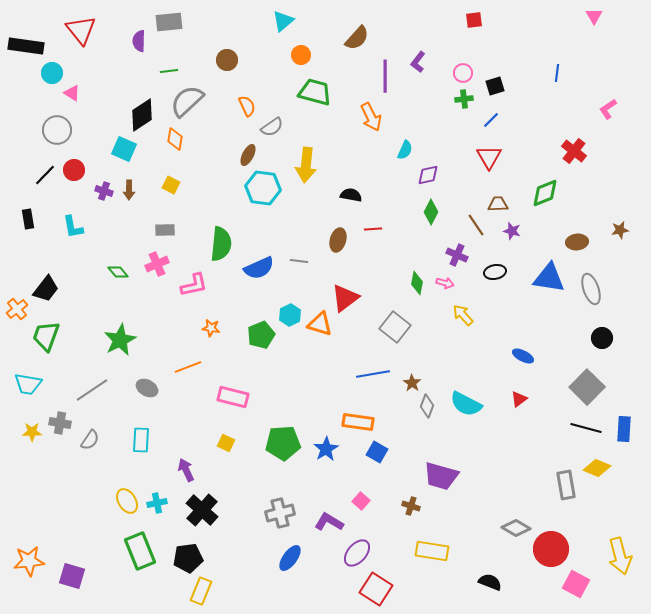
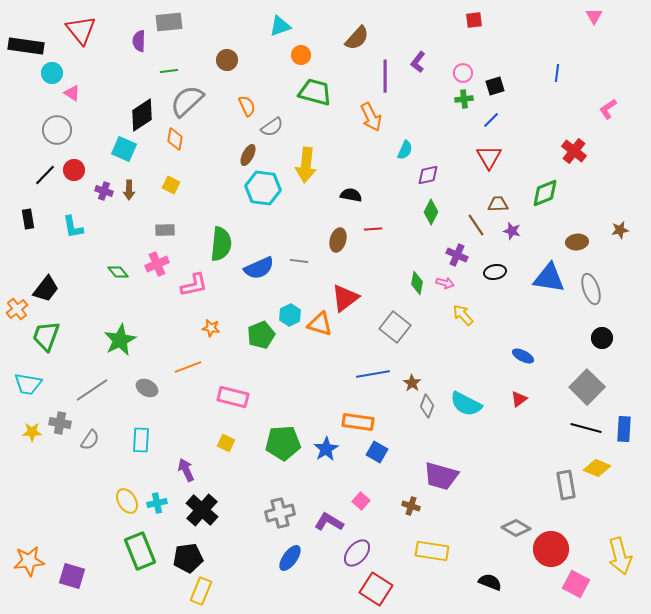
cyan triangle at (283, 21): moved 3 px left, 5 px down; rotated 20 degrees clockwise
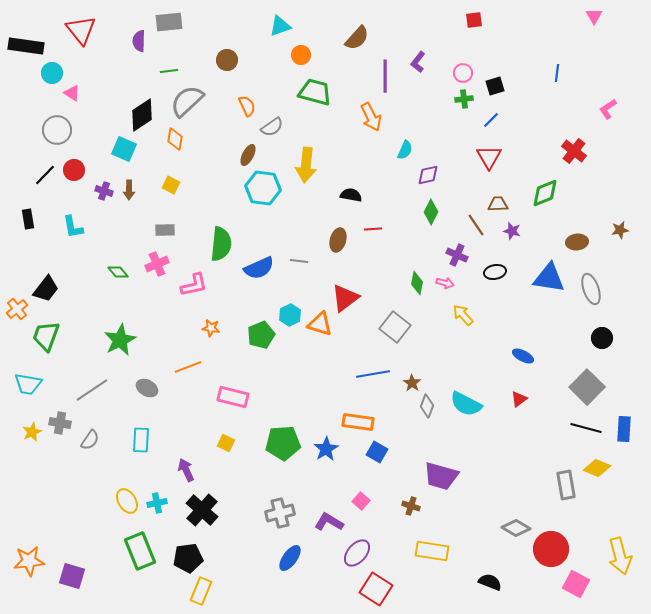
yellow star at (32, 432): rotated 24 degrees counterclockwise
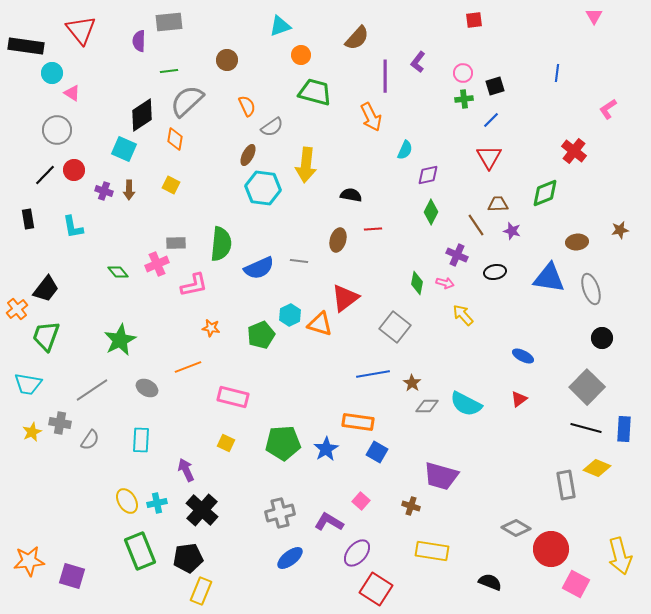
gray rectangle at (165, 230): moved 11 px right, 13 px down
gray diamond at (427, 406): rotated 70 degrees clockwise
blue ellipse at (290, 558): rotated 16 degrees clockwise
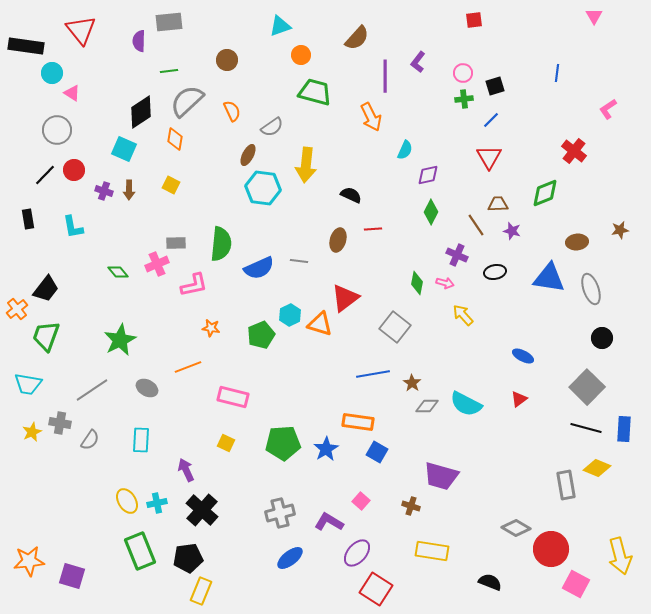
orange semicircle at (247, 106): moved 15 px left, 5 px down
black diamond at (142, 115): moved 1 px left, 3 px up
black semicircle at (351, 195): rotated 15 degrees clockwise
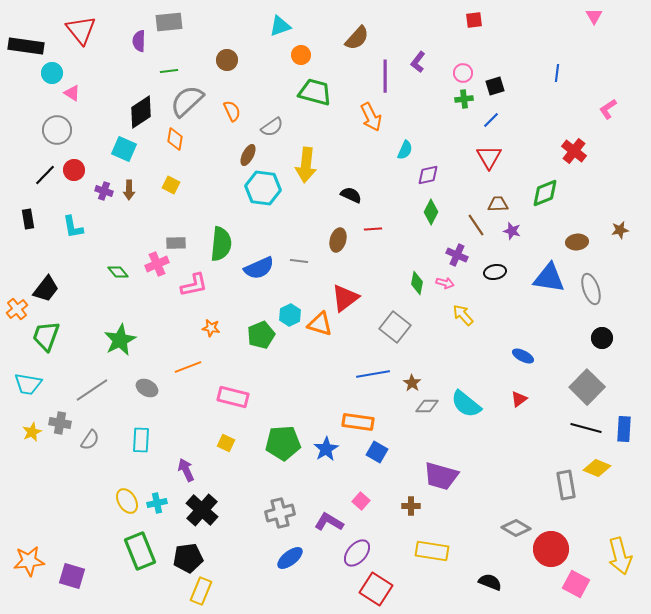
cyan semicircle at (466, 404): rotated 12 degrees clockwise
brown cross at (411, 506): rotated 18 degrees counterclockwise
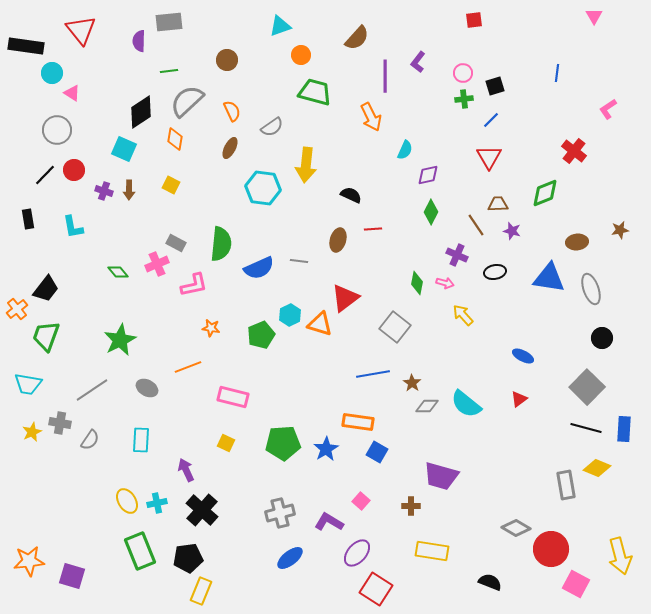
brown ellipse at (248, 155): moved 18 px left, 7 px up
gray rectangle at (176, 243): rotated 30 degrees clockwise
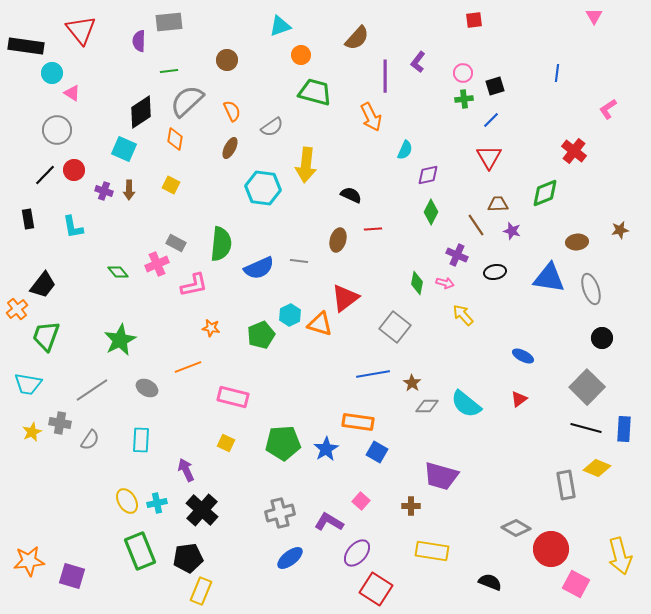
black trapezoid at (46, 289): moved 3 px left, 4 px up
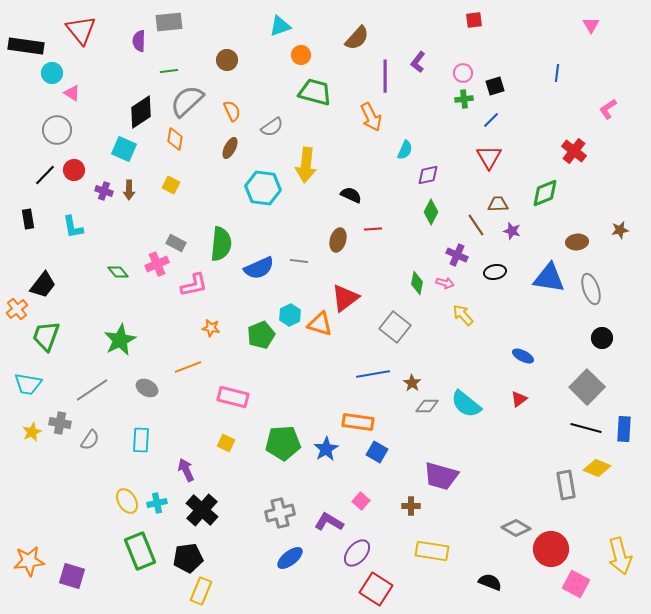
pink triangle at (594, 16): moved 3 px left, 9 px down
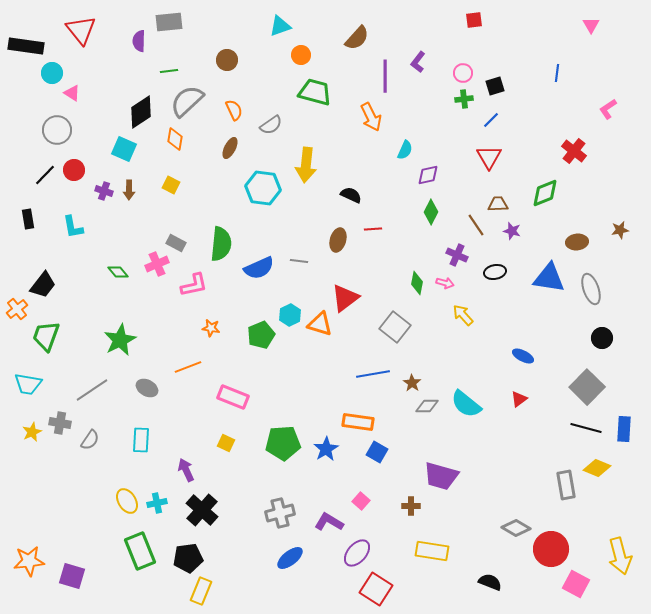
orange semicircle at (232, 111): moved 2 px right, 1 px up
gray semicircle at (272, 127): moved 1 px left, 2 px up
pink rectangle at (233, 397): rotated 8 degrees clockwise
